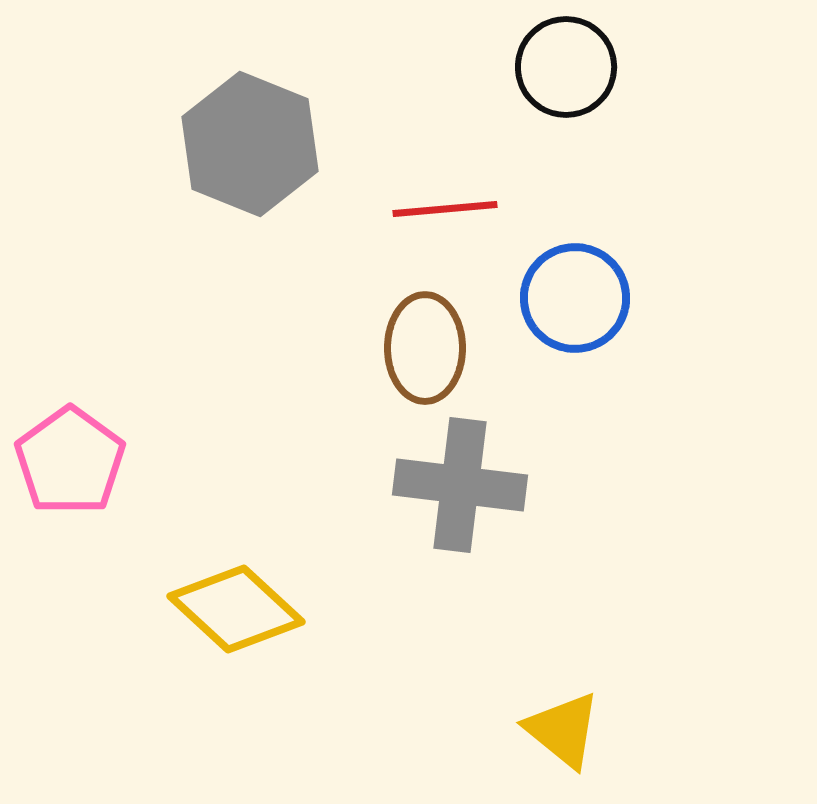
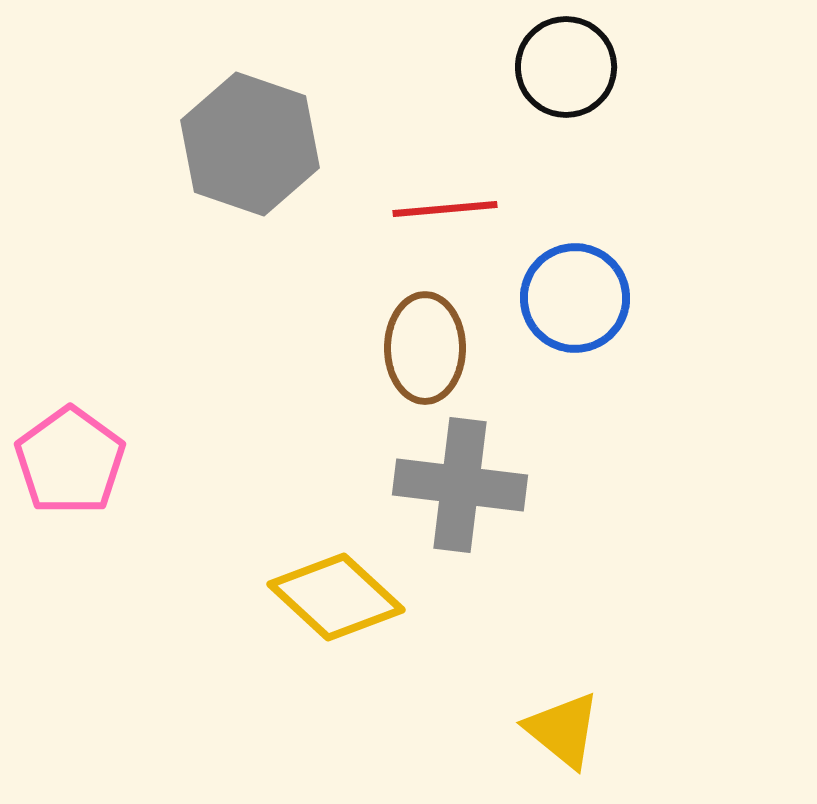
gray hexagon: rotated 3 degrees counterclockwise
yellow diamond: moved 100 px right, 12 px up
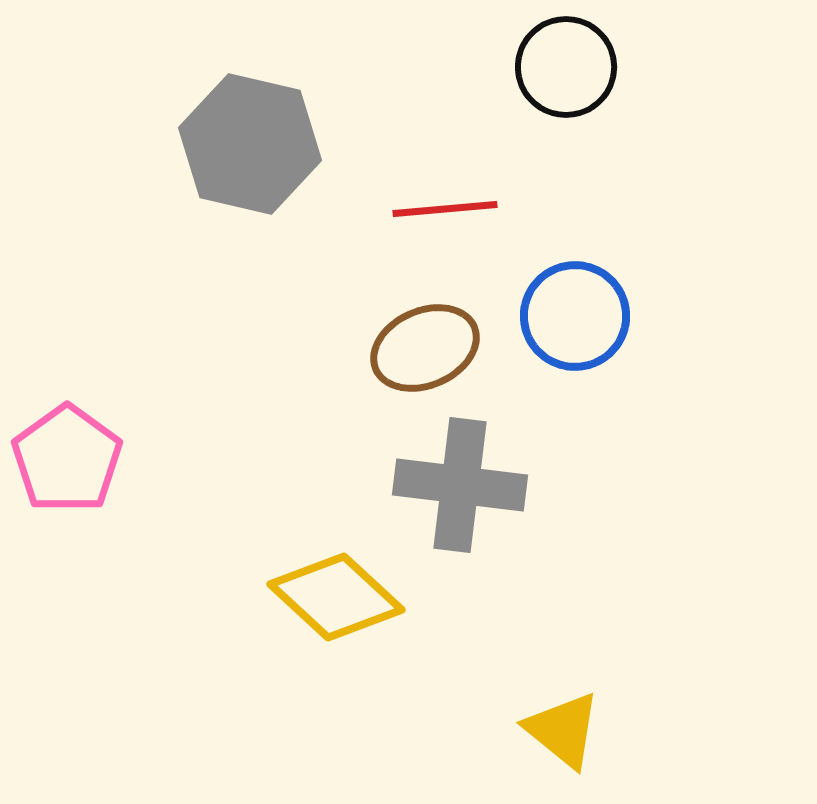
gray hexagon: rotated 6 degrees counterclockwise
blue circle: moved 18 px down
brown ellipse: rotated 66 degrees clockwise
pink pentagon: moved 3 px left, 2 px up
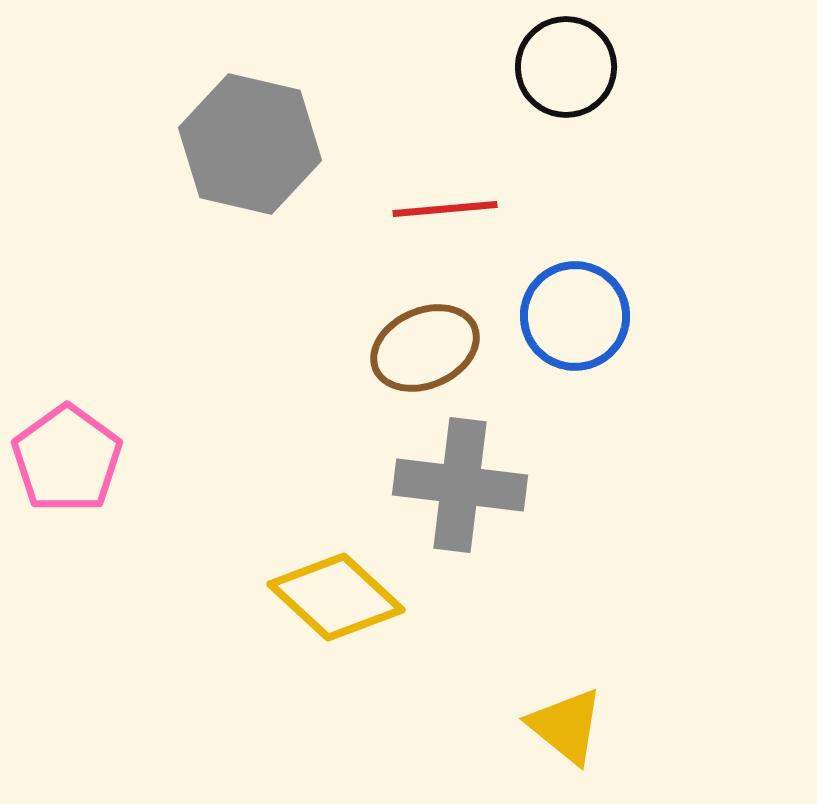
yellow triangle: moved 3 px right, 4 px up
